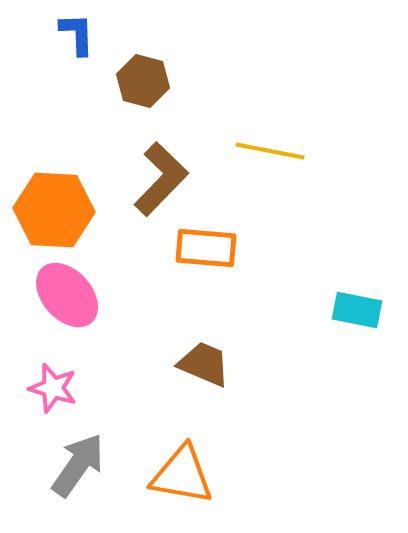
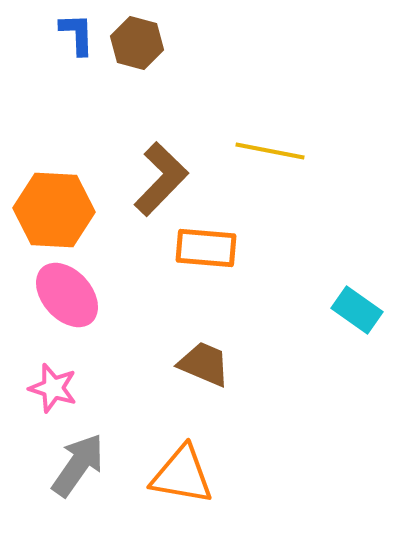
brown hexagon: moved 6 px left, 38 px up
cyan rectangle: rotated 24 degrees clockwise
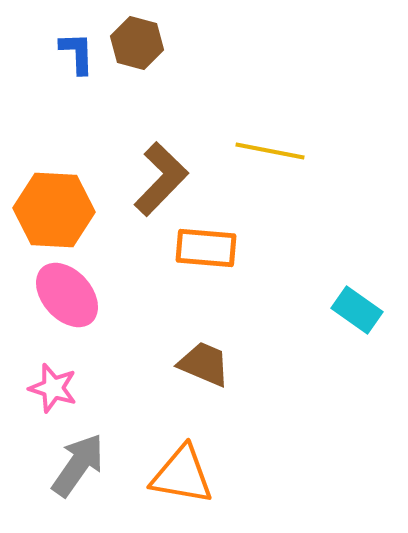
blue L-shape: moved 19 px down
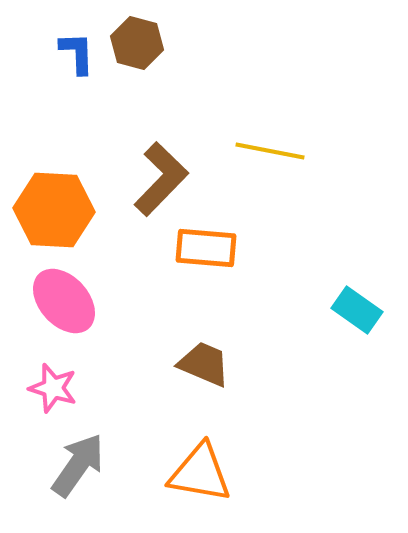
pink ellipse: moved 3 px left, 6 px down
orange triangle: moved 18 px right, 2 px up
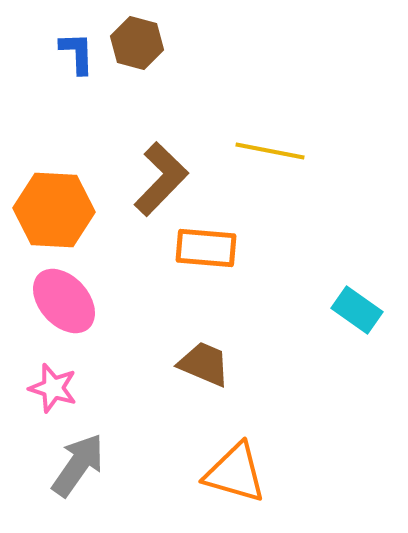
orange triangle: moved 35 px right; rotated 6 degrees clockwise
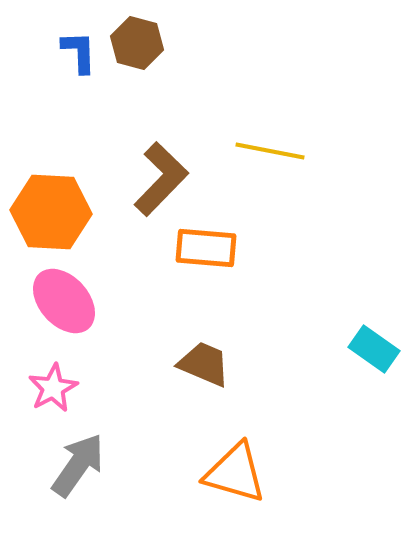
blue L-shape: moved 2 px right, 1 px up
orange hexagon: moved 3 px left, 2 px down
cyan rectangle: moved 17 px right, 39 px down
pink star: rotated 27 degrees clockwise
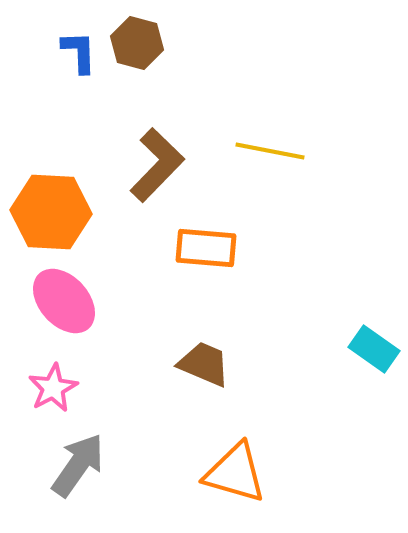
brown L-shape: moved 4 px left, 14 px up
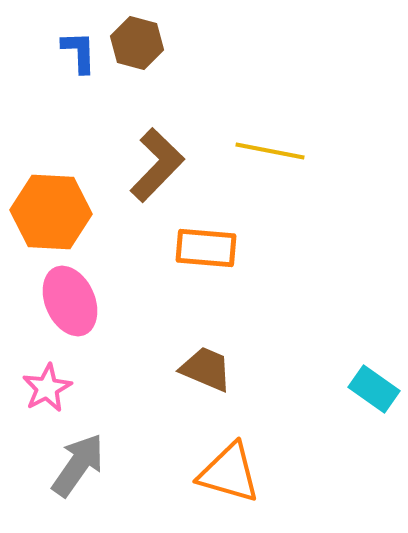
pink ellipse: moved 6 px right; rotated 18 degrees clockwise
cyan rectangle: moved 40 px down
brown trapezoid: moved 2 px right, 5 px down
pink star: moved 6 px left
orange triangle: moved 6 px left
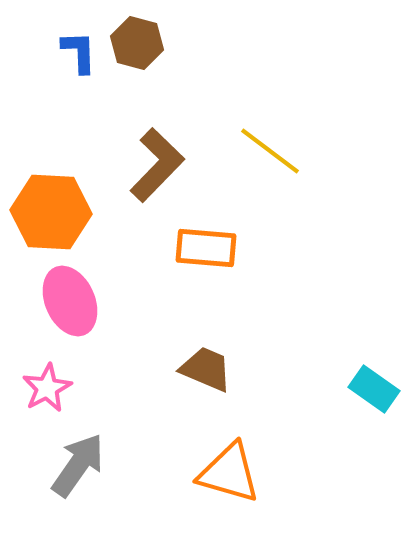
yellow line: rotated 26 degrees clockwise
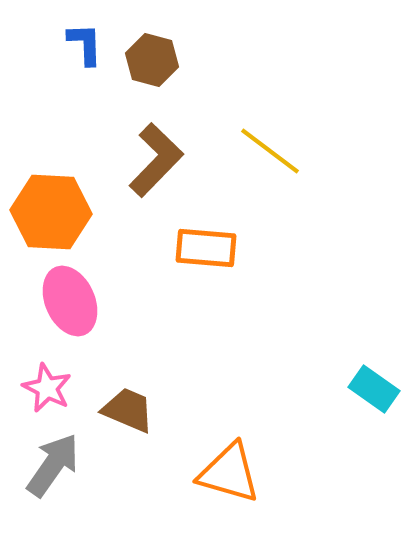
brown hexagon: moved 15 px right, 17 px down
blue L-shape: moved 6 px right, 8 px up
brown L-shape: moved 1 px left, 5 px up
brown trapezoid: moved 78 px left, 41 px down
pink star: rotated 18 degrees counterclockwise
gray arrow: moved 25 px left
